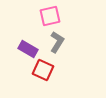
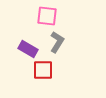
pink square: moved 3 px left; rotated 20 degrees clockwise
red square: rotated 25 degrees counterclockwise
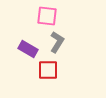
red square: moved 5 px right
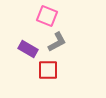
pink square: rotated 15 degrees clockwise
gray L-shape: rotated 30 degrees clockwise
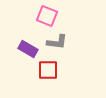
gray L-shape: rotated 35 degrees clockwise
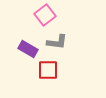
pink square: moved 2 px left, 1 px up; rotated 30 degrees clockwise
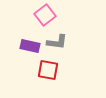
purple rectangle: moved 2 px right, 3 px up; rotated 18 degrees counterclockwise
red square: rotated 10 degrees clockwise
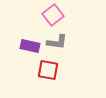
pink square: moved 8 px right
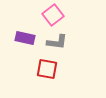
purple rectangle: moved 5 px left, 8 px up
red square: moved 1 px left, 1 px up
